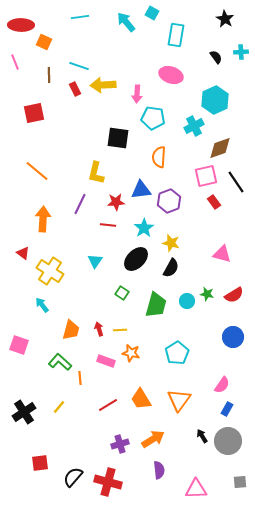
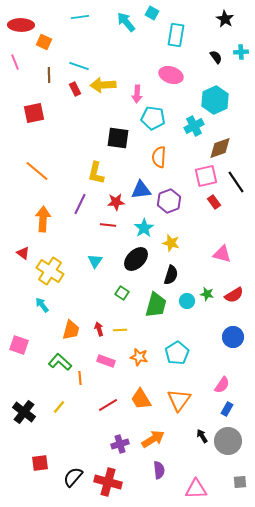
black semicircle at (171, 268): moved 7 px down; rotated 12 degrees counterclockwise
orange star at (131, 353): moved 8 px right, 4 px down
black cross at (24, 412): rotated 20 degrees counterclockwise
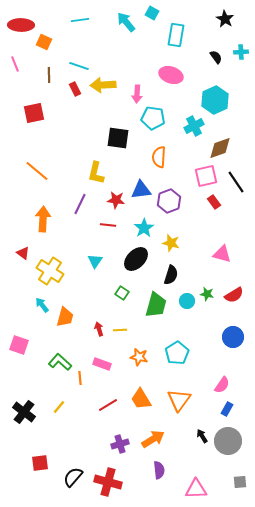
cyan line at (80, 17): moved 3 px down
pink line at (15, 62): moved 2 px down
red star at (116, 202): moved 2 px up; rotated 12 degrees clockwise
orange trapezoid at (71, 330): moved 6 px left, 13 px up
pink rectangle at (106, 361): moved 4 px left, 3 px down
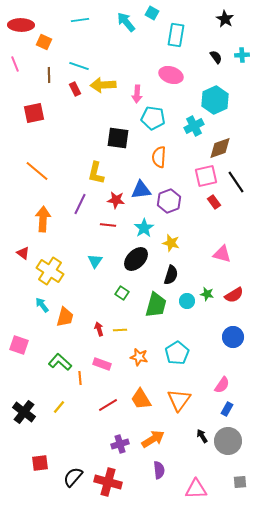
cyan cross at (241, 52): moved 1 px right, 3 px down
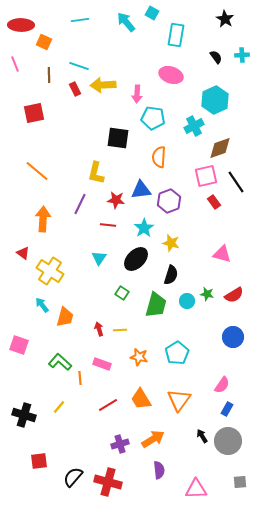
cyan triangle at (95, 261): moved 4 px right, 3 px up
black cross at (24, 412): moved 3 px down; rotated 20 degrees counterclockwise
red square at (40, 463): moved 1 px left, 2 px up
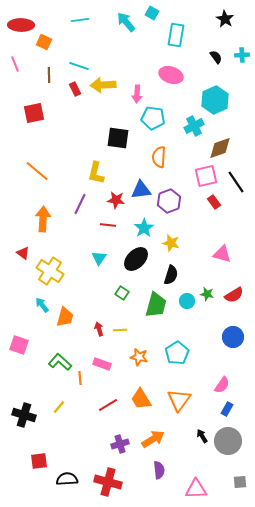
black semicircle at (73, 477): moved 6 px left, 2 px down; rotated 45 degrees clockwise
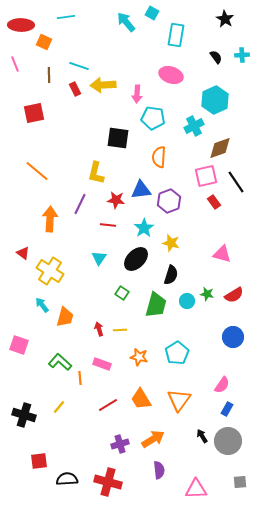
cyan line at (80, 20): moved 14 px left, 3 px up
orange arrow at (43, 219): moved 7 px right
